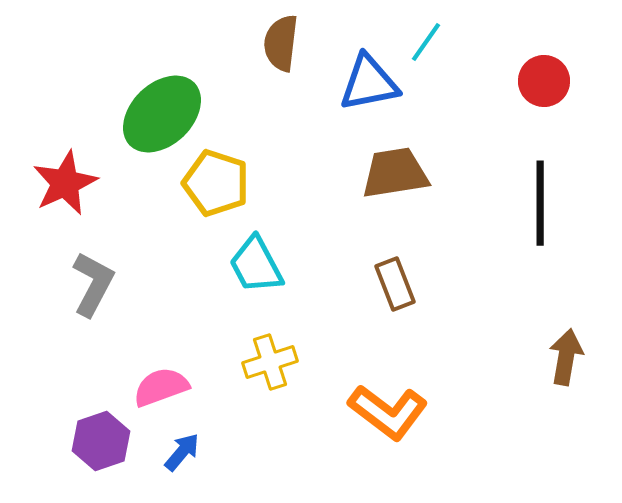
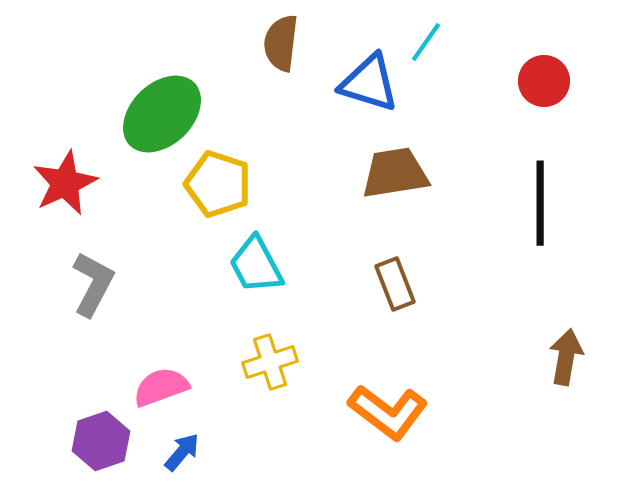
blue triangle: rotated 28 degrees clockwise
yellow pentagon: moved 2 px right, 1 px down
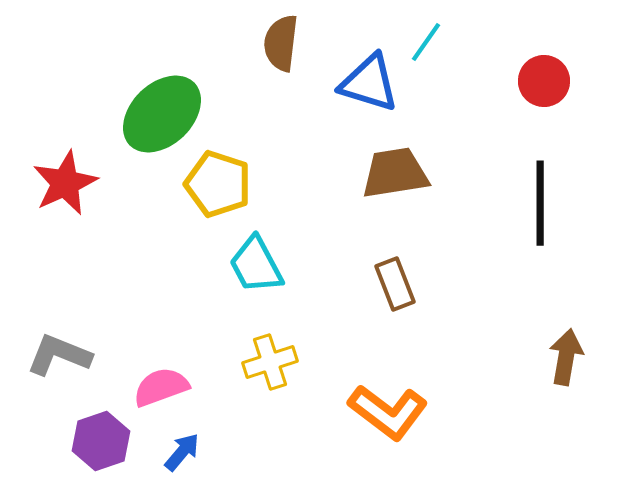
gray L-shape: moved 34 px left, 71 px down; rotated 96 degrees counterclockwise
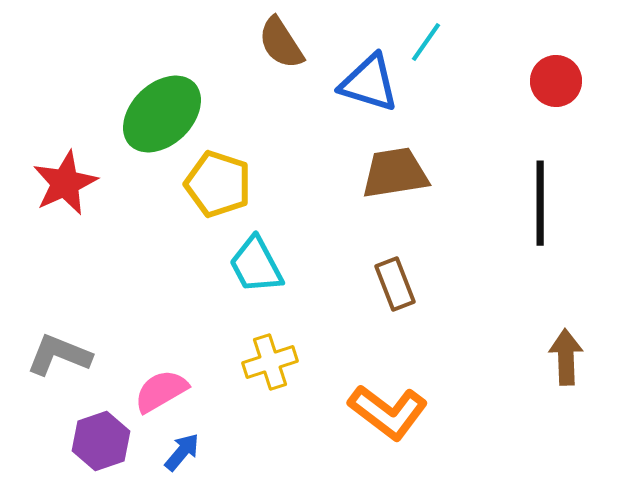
brown semicircle: rotated 40 degrees counterclockwise
red circle: moved 12 px right
brown arrow: rotated 12 degrees counterclockwise
pink semicircle: moved 4 px down; rotated 10 degrees counterclockwise
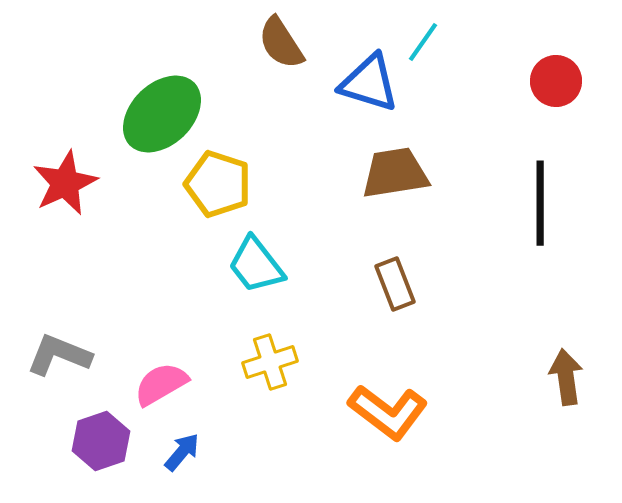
cyan line: moved 3 px left
cyan trapezoid: rotated 10 degrees counterclockwise
brown arrow: moved 20 px down; rotated 6 degrees counterclockwise
pink semicircle: moved 7 px up
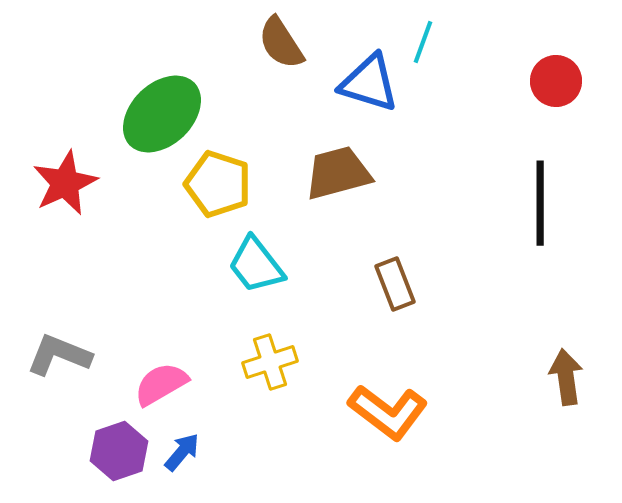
cyan line: rotated 15 degrees counterclockwise
brown trapezoid: moved 57 px left; rotated 6 degrees counterclockwise
purple hexagon: moved 18 px right, 10 px down
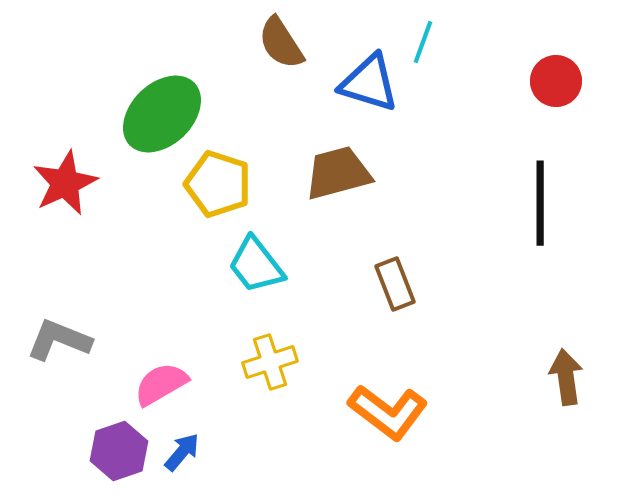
gray L-shape: moved 15 px up
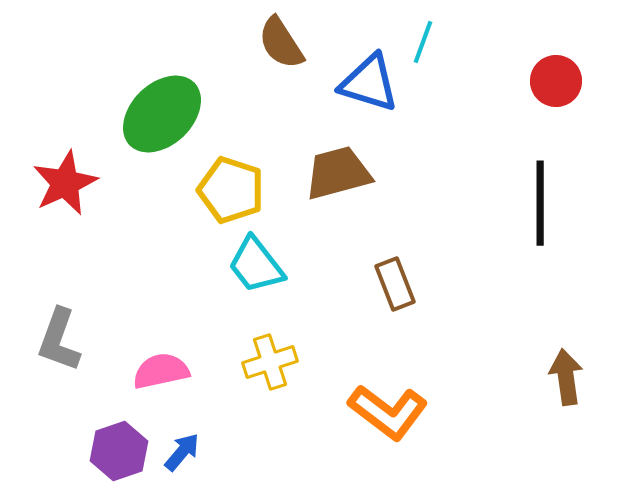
yellow pentagon: moved 13 px right, 6 px down
gray L-shape: rotated 92 degrees counterclockwise
pink semicircle: moved 13 px up; rotated 18 degrees clockwise
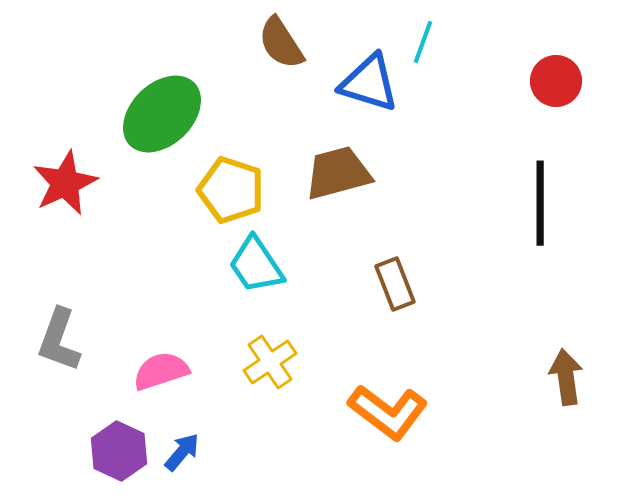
cyan trapezoid: rotated 4 degrees clockwise
yellow cross: rotated 16 degrees counterclockwise
pink semicircle: rotated 6 degrees counterclockwise
purple hexagon: rotated 16 degrees counterclockwise
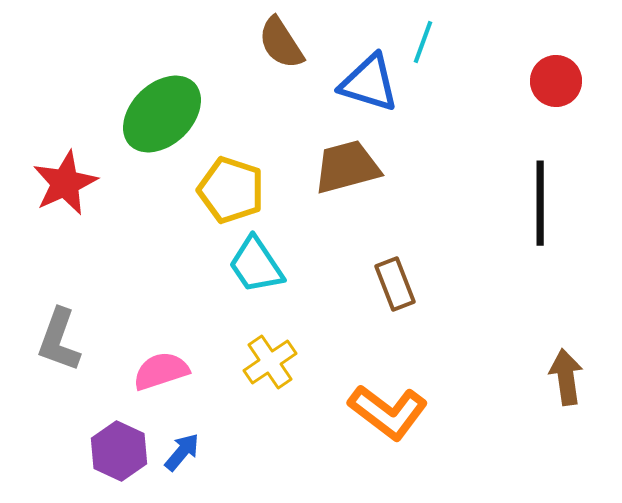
brown trapezoid: moved 9 px right, 6 px up
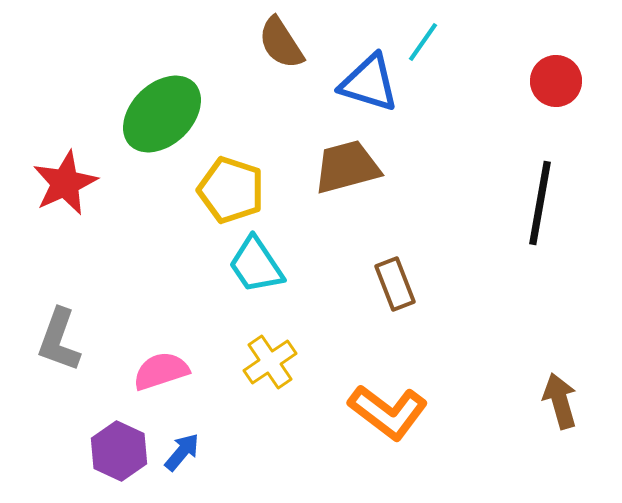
cyan line: rotated 15 degrees clockwise
black line: rotated 10 degrees clockwise
brown arrow: moved 6 px left, 24 px down; rotated 8 degrees counterclockwise
